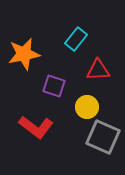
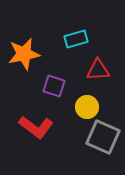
cyan rectangle: rotated 35 degrees clockwise
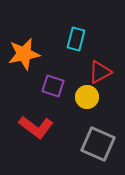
cyan rectangle: rotated 60 degrees counterclockwise
red triangle: moved 2 px right, 2 px down; rotated 25 degrees counterclockwise
purple square: moved 1 px left
yellow circle: moved 10 px up
gray square: moved 5 px left, 7 px down
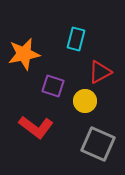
yellow circle: moved 2 px left, 4 px down
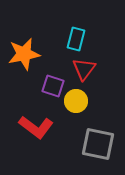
red triangle: moved 16 px left, 3 px up; rotated 25 degrees counterclockwise
yellow circle: moved 9 px left
gray square: rotated 12 degrees counterclockwise
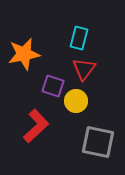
cyan rectangle: moved 3 px right, 1 px up
red L-shape: moved 1 px up; rotated 80 degrees counterclockwise
gray square: moved 2 px up
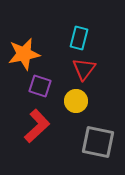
purple square: moved 13 px left
red L-shape: moved 1 px right
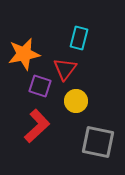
red triangle: moved 19 px left
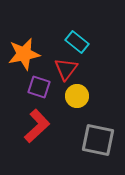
cyan rectangle: moved 2 px left, 4 px down; rotated 65 degrees counterclockwise
red triangle: moved 1 px right
purple square: moved 1 px left, 1 px down
yellow circle: moved 1 px right, 5 px up
gray square: moved 2 px up
